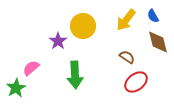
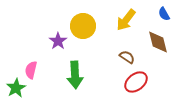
blue semicircle: moved 11 px right, 2 px up
pink semicircle: moved 2 px down; rotated 36 degrees counterclockwise
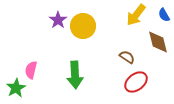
blue semicircle: moved 1 px down
yellow arrow: moved 10 px right, 5 px up
purple star: moved 21 px up
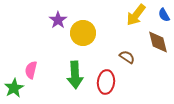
yellow circle: moved 7 px down
red ellipse: moved 30 px left; rotated 45 degrees counterclockwise
green star: moved 2 px left
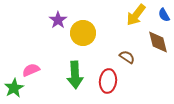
pink semicircle: rotated 54 degrees clockwise
red ellipse: moved 2 px right, 1 px up
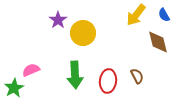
brown semicircle: moved 10 px right, 19 px down; rotated 28 degrees clockwise
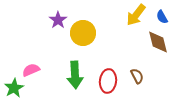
blue semicircle: moved 2 px left, 2 px down
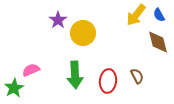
blue semicircle: moved 3 px left, 2 px up
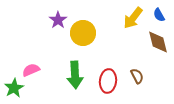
yellow arrow: moved 3 px left, 3 px down
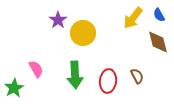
pink semicircle: moved 5 px right, 1 px up; rotated 84 degrees clockwise
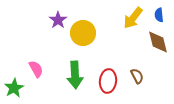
blue semicircle: rotated 24 degrees clockwise
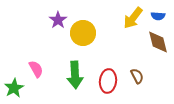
blue semicircle: moved 1 px left, 1 px down; rotated 80 degrees counterclockwise
